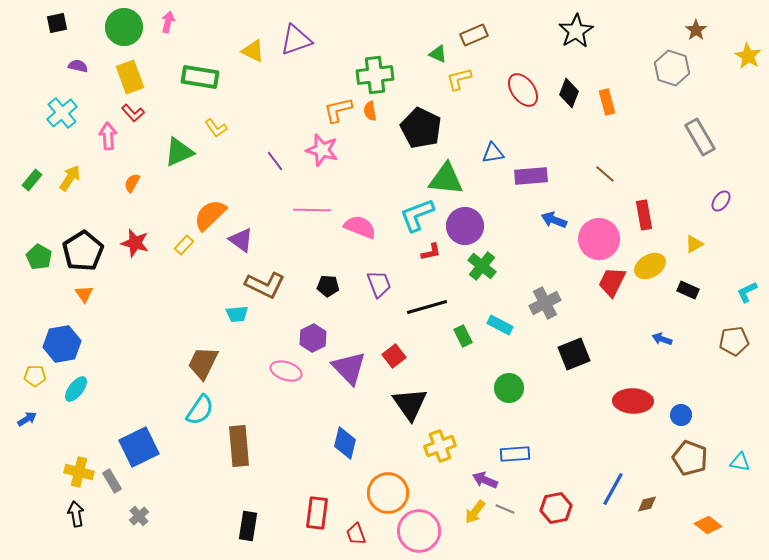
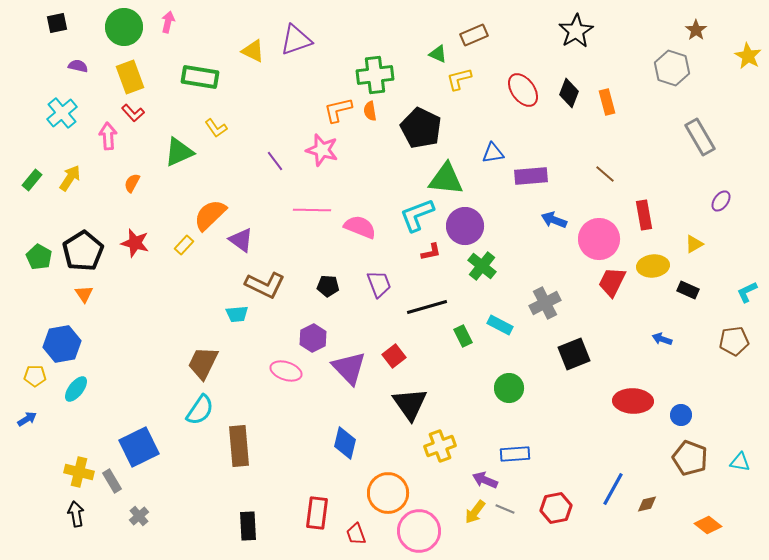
yellow ellipse at (650, 266): moved 3 px right; rotated 24 degrees clockwise
black rectangle at (248, 526): rotated 12 degrees counterclockwise
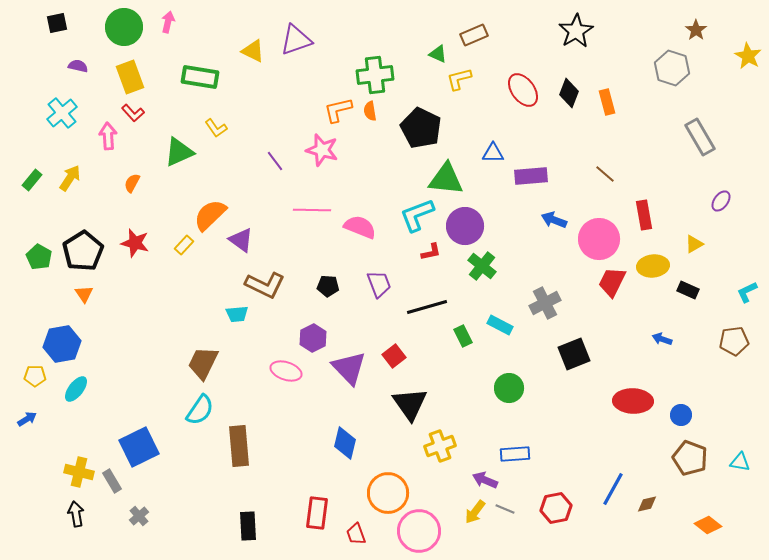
blue triangle at (493, 153): rotated 10 degrees clockwise
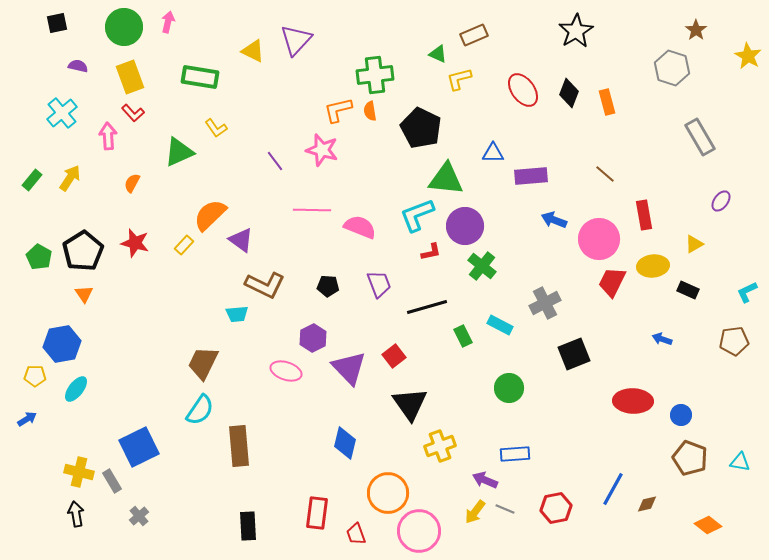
purple triangle at (296, 40): rotated 28 degrees counterclockwise
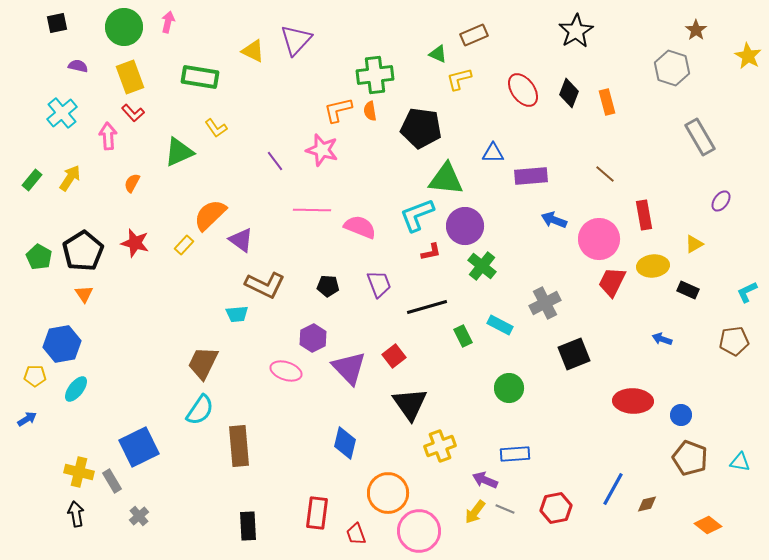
black pentagon at (421, 128): rotated 18 degrees counterclockwise
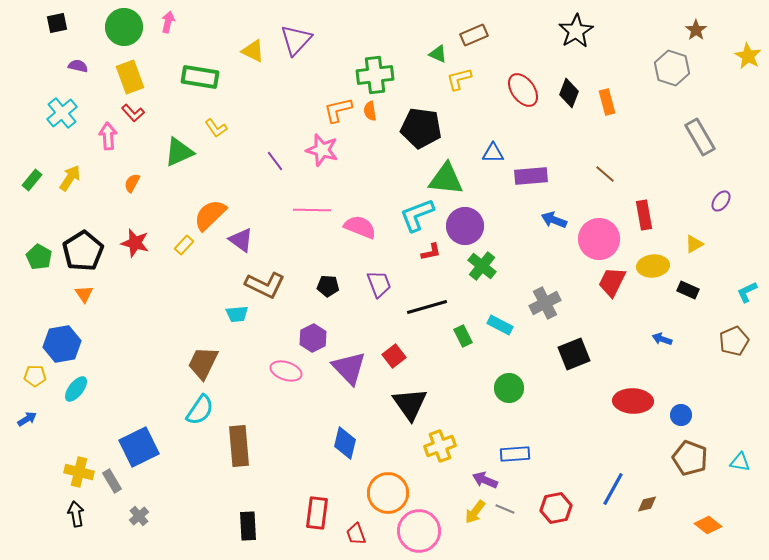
brown pentagon at (734, 341): rotated 16 degrees counterclockwise
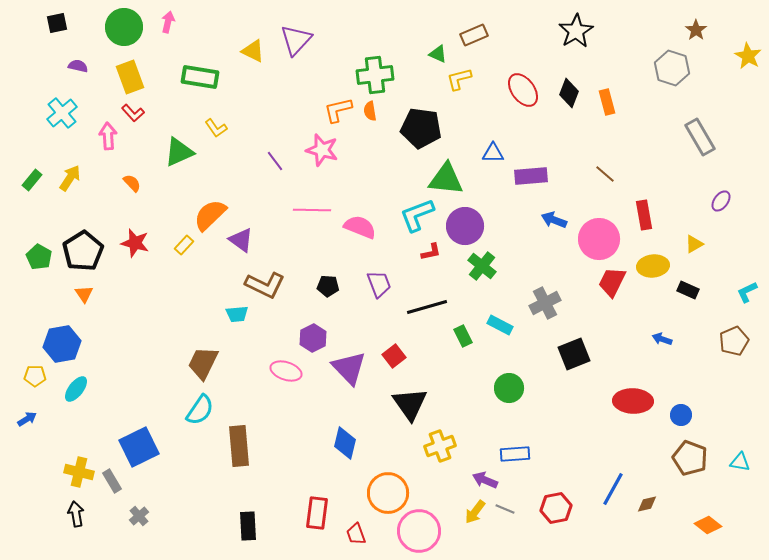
orange semicircle at (132, 183): rotated 108 degrees clockwise
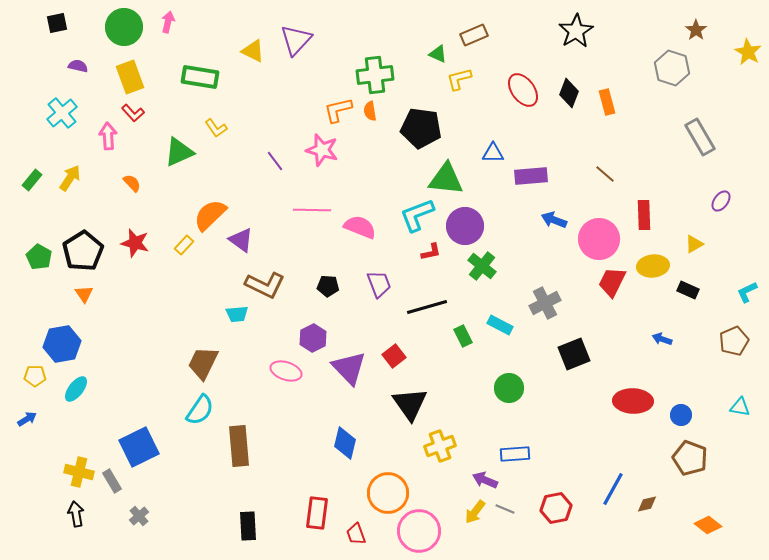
yellow star at (748, 56): moved 4 px up
red rectangle at (644, 215): rotated 8 degrees clockwise
cyan triangle at (740, 462): moved 55 px up
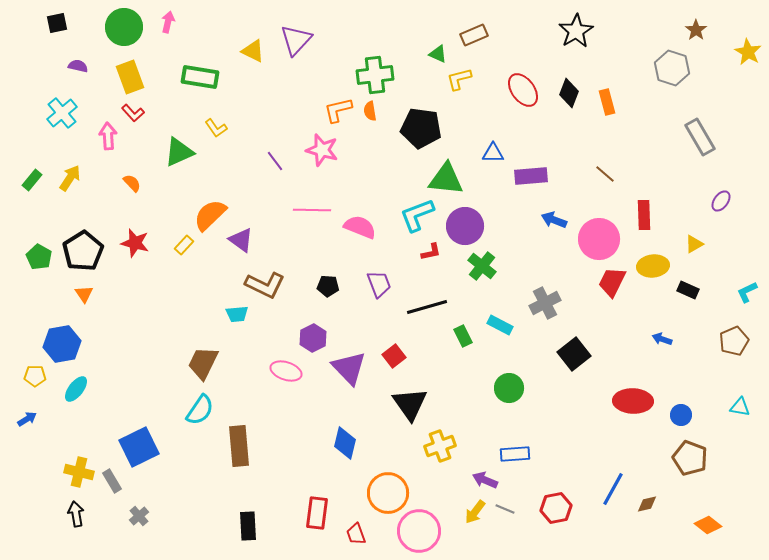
black square at (574, 354): rotated 16 degrees counterclockwise
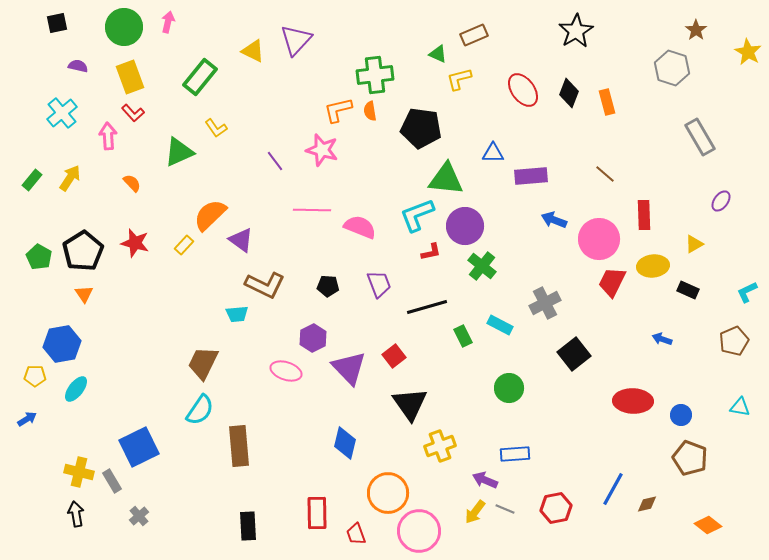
green rectangle at (200, 77): rotated 60 degrees counterclockwise
red rectangle at (317, 513): rotated 8 degrees counterclockwise
